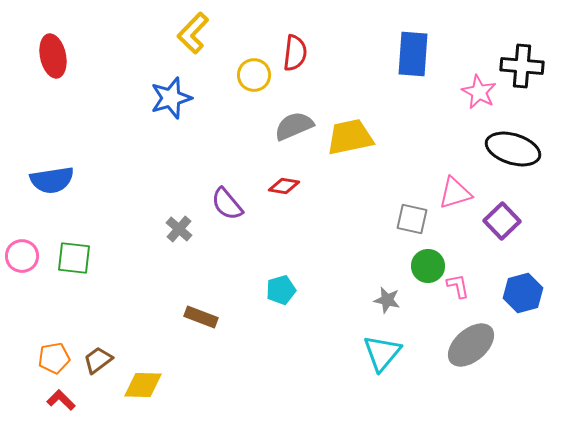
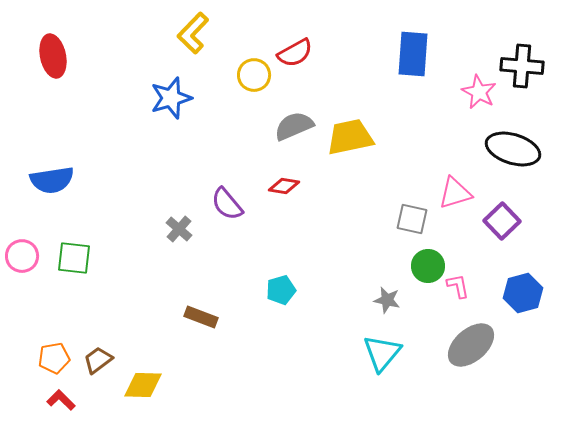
red semicircle: rotated 54 degrees clockwise
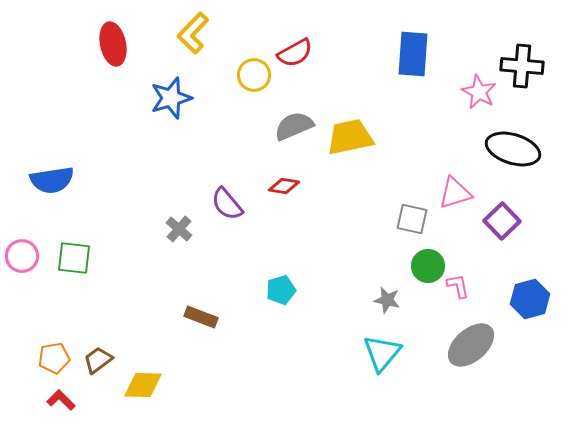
red ellipse: moved 60 px right, 12 px up
blue hexagon: moved 7 px right, 6 px down
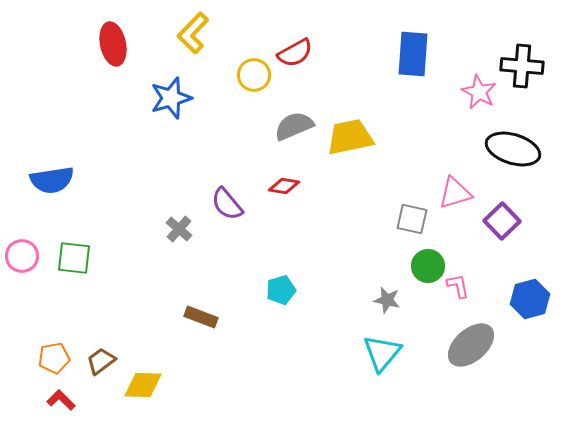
brown trapezoid: moved 3 px right, 1 px down
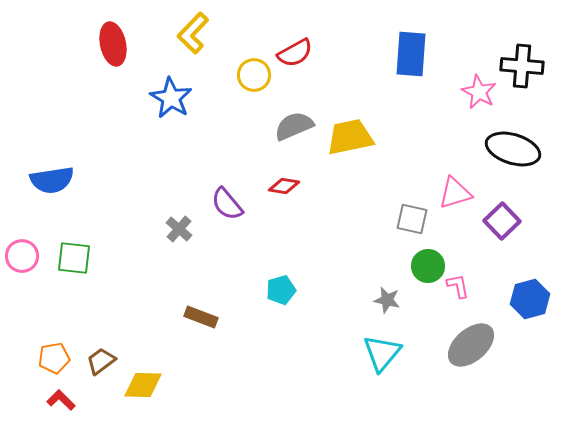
blue rectangle: moved 2 px left
blue star: rotated 24 degrees counterclockwise
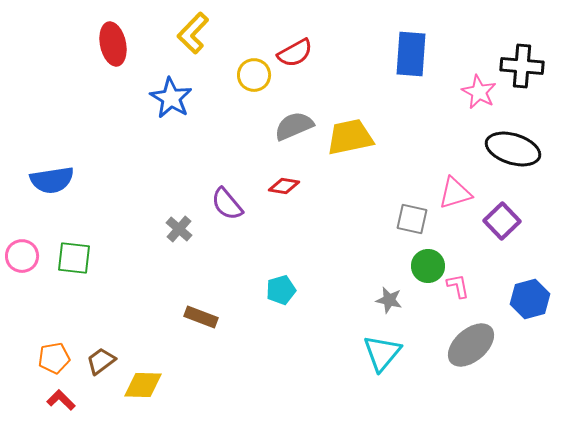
gray star: moved 2 px right
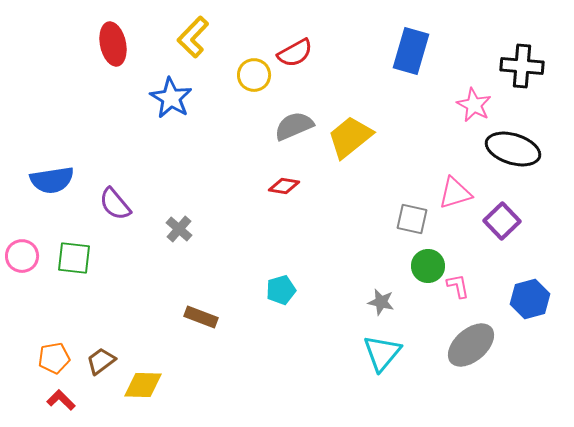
yellow L-shape: moved 4 px down
blue rectangle: moved 3 px up; rotated 12 degrees clockwise
pink star: moved 5 px left, 13 px down
yellow trapezoid: rotated 27 degrees counterclockwise
purple semicircle: moved 112 px left
gray star: moved 8 px left, 2 px down
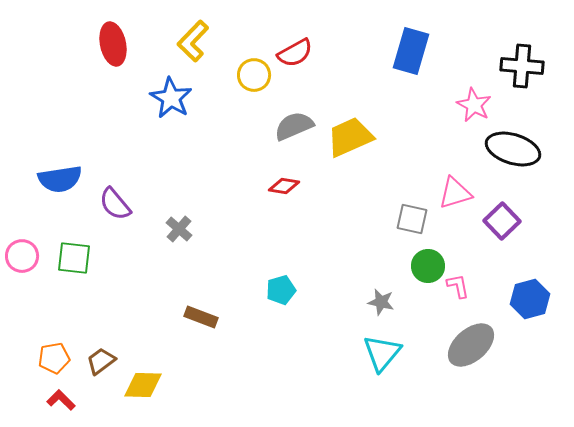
yellow L-shape: moved 4 px down
yellow trapezoid: rotated 15 degrees clockwise
blue semicircle: moved 8 px right, 1 px up
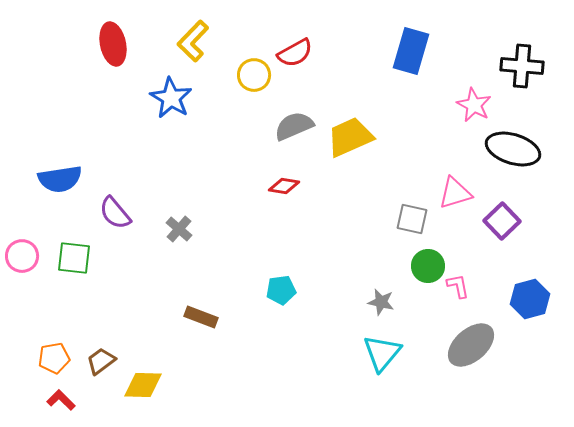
purple semicircle: moved 9 px down
cyan pentagon: rotated 8 degrees clockwise
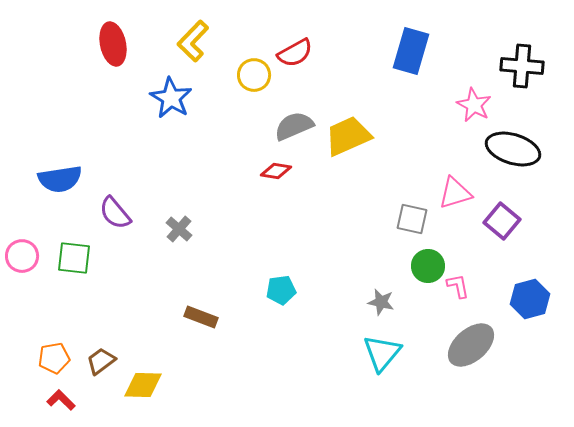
yellow trapezoid: moved 2 px left, 1 px up
red diamond: moved 8 px left, 15 px up
purple square: rotated 6 degrees counterclockwise
